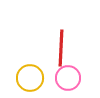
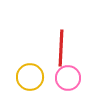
yellow circle: moved 1 px up
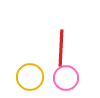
pink circle: moved 2 px left
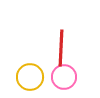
pink circle: moved 2 px left, 1 px up
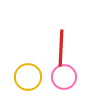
yellow circle: moved 2 px left
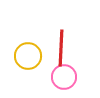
yellow circle: moved 21 px up
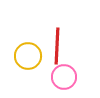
red line: moved 4 px left, 2 px up
